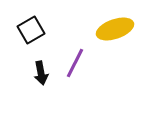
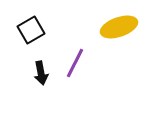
yellow ellipse: moved 4 px right, 2 px up
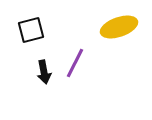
black square: rotated 16 degrees clockwise
black arrow: moved 3 px right, 1 px up
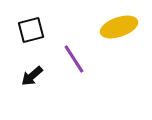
purple line: moved 1 px left, 4 px up; rotated 60 degrees counterclockwise
black arrow: moved 12 px left, 4 px down; rotated 60 degrees clockwise
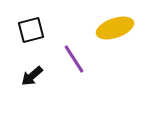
yellow ellipse: moved 4 px left, 1 px down
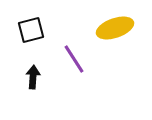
black arrow: moved 1 px right, 1 px down; rotated 135 degrees clockwise
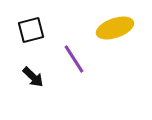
black arrow: rotated 130 degrees clockwise
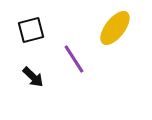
yellow ellipse: rotated 33 degrees counterclockwise
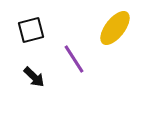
black arrow: moved 1 px right
